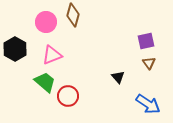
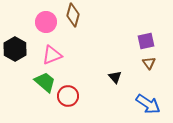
black triangle: moved 3 px left
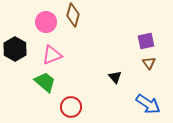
red circle: moved 3 px right, 11 px down
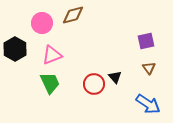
brown diamond: rotated 60 degrees clockwise
pink circle: moved 4 px left, 1 px down
brown triangle: moved 5 px down
green trapezoid: moved 5 px right, 1 px down; rotated 25 degrees clockwise
red circle: moved 23 px right, 23 px up
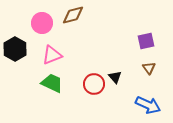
green trapezoid: moved 2 px right; rotated 40 degrees counterclockwise
blue arrow: moved 1 px down; rotated 10 degrees counterclockwise
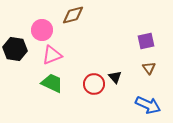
pink circle: moved 7 px down
black hexagon: rotated 20 degrees counterclockwise
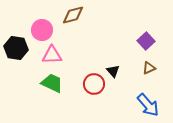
purple square: rotated 30 degrees counterclockwise
black hexagon: moved 1 px right, 1 px up
pink triangle: rotated 20 degrees clockwise
brown triangle: rotated 40 degrees clockwise
black triangle: moved 2 px left, 6 px up
blue arrow: rotated 25 degrees clockwise
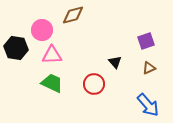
purple square: rotated 24 degrees clockwise
black triangle: moved 2 px right, 9 px up
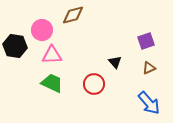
black hexagon: moved 1 px left, 2 px up
blue arrow: moved 1 px right, 2 px up
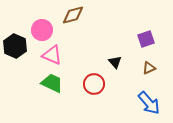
purple square: moved 2 px up
black hexagon: rotated 15 degrees clockwise
pink triangle: rotated 25 degrees clockwise
